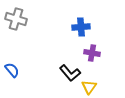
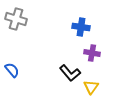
blue cross: rotated 12 degrees clockwise
yellow triangle: moved 2 px right
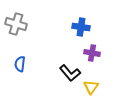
gray cross: moved 5 px down
blue semicircle: moved 8 px right, 6 px up; rotated 133 degrees counterclockwise
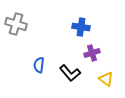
purple cross: rotated 28 degrees counterclockwise
blue semicircle: moved 19 px right, 1 px down
yellow triangle: moved 15 px right, 8 px up; rotated 28 degrees counterclockwise
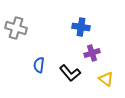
gray cross: moved 4 px down
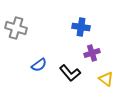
blue semicircle: rotated 133 degrees counterclockwise
